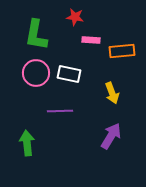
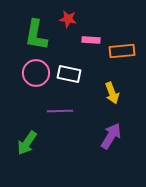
red star: moved 7 px left, 2 px down
green arrow: rotated 140 degrees counterclockwise
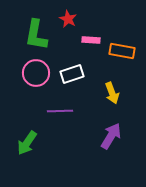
red star: rotated 18 degrees clockwise
orange rectangle: rotated 15 degrees clockwise
white rectangle: moved 3 px right; rotated 30 degrees counterclockwise
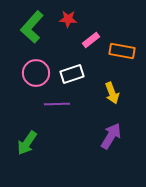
red star: rotated 24 degrees counterclockwise
green L-shape: moved 4 px left, 8 px up; rotated 32 degrees clockwise
pink rectangle: rotated 42 degrees counterclockwise
purple line: moved 3 px left, 7 px up
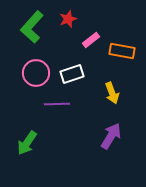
red star: rotated 24 degrees counterclockwise
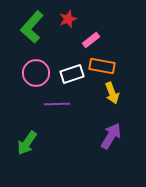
orange rectangle: moved 20 px left, 15 px down
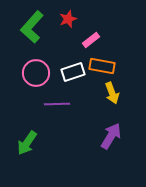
white rectangle: moved 1 px right, 2 px up
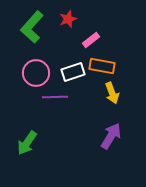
purple line: moved 2 px left, 7 px up
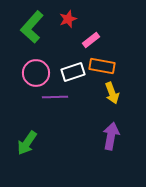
purple arrow: rotated 20 degrees counterclockwise
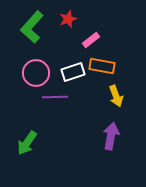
yellow arrow: moved 4 px right, 3 px down
